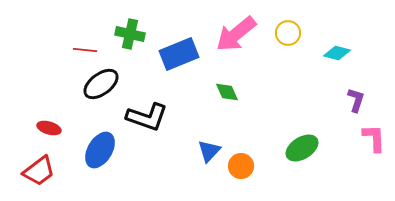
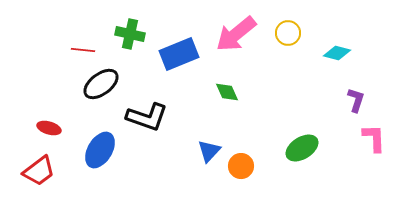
red line: moved 2 px left
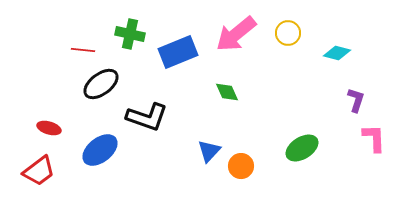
blue rectangle: moved 1 px left, 2 px up
blue ellipse: rotated 21 degrees clockwise
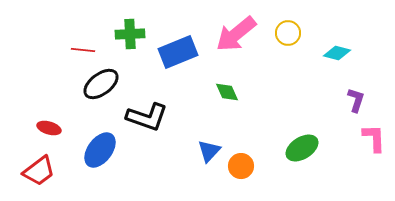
green cross: rotated 16 degrees counterclockwise
blue ellipse: rotated 15 degrees counterclockwise
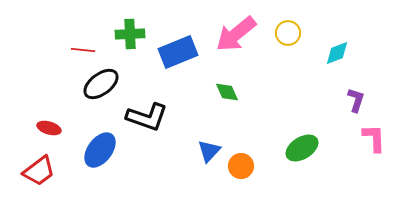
cyan diamond: rotated 36 degrees counterclockwise
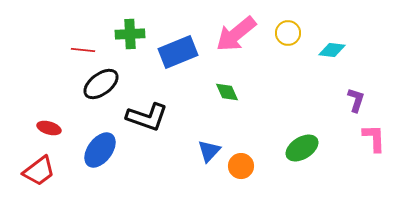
cyan diamond: moved 5 px left, 3 px up; rotated 28 degrees clockwise
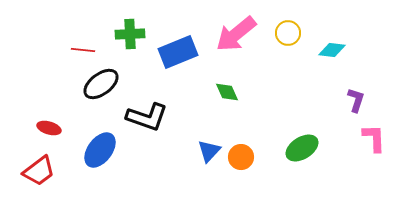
orange circle: moved 9 px up
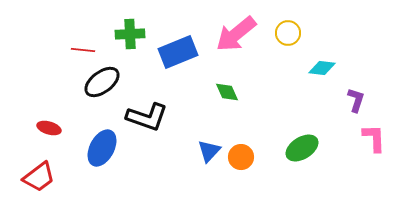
cyan diamond: moved 10 px left, 18 px down
black ellipse: moved 1 px right, 2 px up
blue ellipse: moved 2 px right, 2 px up; rotated 9 degrees counterclockwise
red trapezoid: moved 6 px down
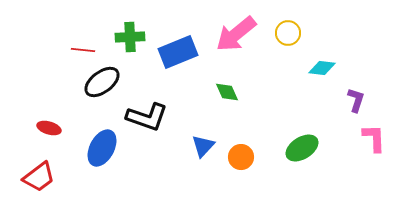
green cross: moved 3 px down
blue triangle: moved 6 px left, 5 px up
